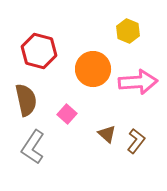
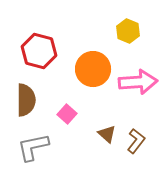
brown semicircle: rotated 12 degrees clockwise
gray L-shape: rotated 44 degrees clockwise
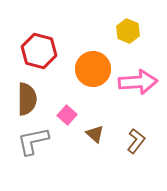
brown semicircle: moved 1 px right, 1 px up
pink square: moved 1 px down
brown triangle: moved 12 px left
gray L-shape: moved 6 px up
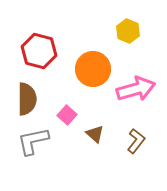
pink arrow: moved 2 px left, 7 px down; rotated 12 degrees counterclockwise
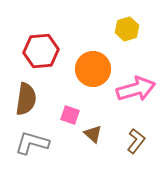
yellow hexagon: moved 1 px left, 2 px up; rotated 20 degrees clockwise
red hexagon: moved 2 px right; rotated 20 degrees counterclockwise
brown semicircle: moved 1 px left; rotated 8 degrees clockwise
pink square: moved 3 px right; rotated 24 degrees counterclockwise
brown triangle: moved 2 px left
gray L-shape: moved 1 px left, 2 px down; rotated 28 degrees clockwise
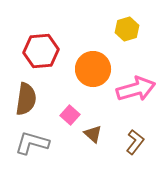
pink square: rotated 24 degrees clockwise
brown L-shape: moved 1 px left, 1 px down
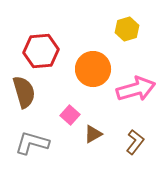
brown semicircle: moved 2 px left, 7 px up; rotated 24 degrees counterclockwise
brown triangle: rotated 48 degrees clockwise
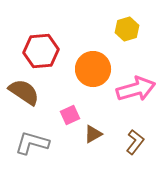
brown semicircle: rotated 40 degrees counterclockwise
pink square: rotated 24 degrees clockwise
